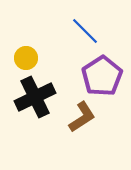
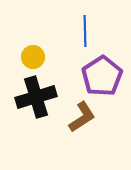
blue line: rotated 44 degrees clockwise
yellow circle: moved 7 px right, 1 px up
black cross: moved 1 px right; rotated 9 degrees clockwise
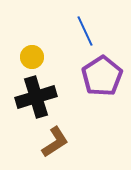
blue line: rotated 24 degrees counterclockwise
yellow circle: moved 1 px left
brown L-shape: moved 27 px left, 25 px down
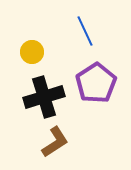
yellow circle: moved 5 px up
purple pentagon: moved 6 px left, 7 px down
black cross: moved 8 px right
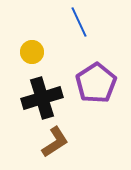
blue line: moved 6 px left, 9 px up
black cross: moved 2 px left, 1 px down
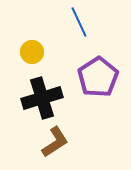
purple pentagon: moved 2 px right, 6 px up
